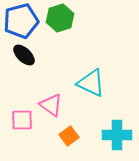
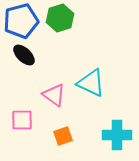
pink triangle: moved 3 px right, 10 px up
orange square: moved 6 px left; rotated 18 degrees clockwise
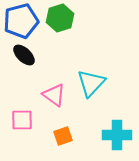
cyan triangle: rotated 48 degrees clockwise
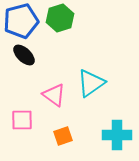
cyan triangle: rotated 12 degrees clockwise
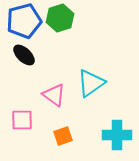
blue pentagon: moved 3 px right
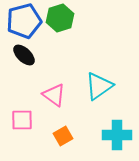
cyan triangle: moved 8 px right, 3 px down
orange square: rotated 12 degrees counterclockwise
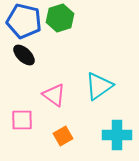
blue pentagon: rotated 28 degrees clockwise
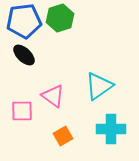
blue pentagon: rotated 20 degrees counterclockwise
pink triangle: moved 1 px left, 1 px down
pink square: moved 9 px up
cyan cross: moved 6 px left, 6 px up
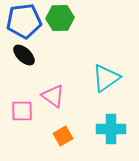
green hexagon: rotated 16 degrees clockwise
cyan triangle: moved 7 px right, 8 px up
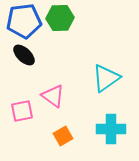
pink square: rotated 10 degrees counterclockwise
